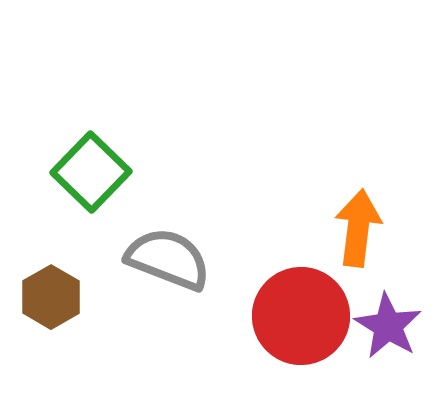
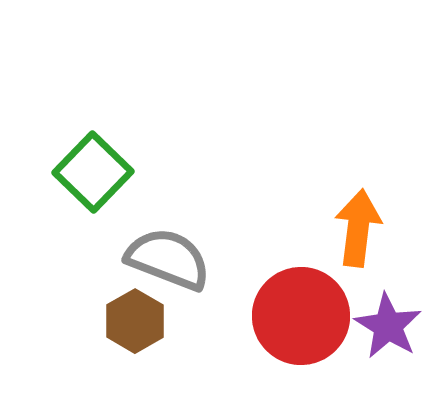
green square: moved 2 px right
brown hexagon: moved 84 px right, 24 px down
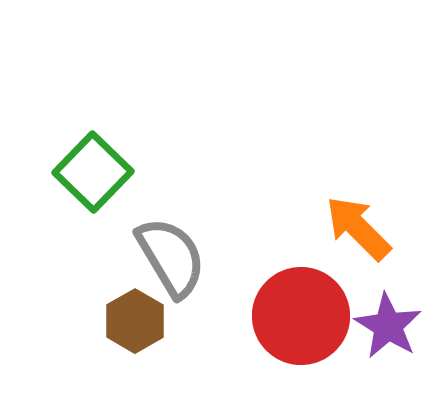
orange arrow: rotated 52 degrees counterclockwise
gray semicircle: moved 3 px right, 2 px up; rotated 38 degrees clockwise
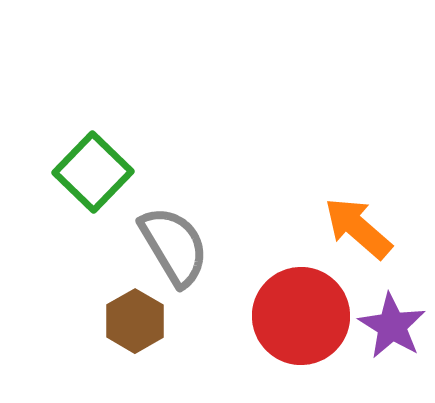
orange arrow: rotated 4 degrees counterclockwise
gray semicircle: moved 3 px right, 11 px up
purple star: moved 4 px right
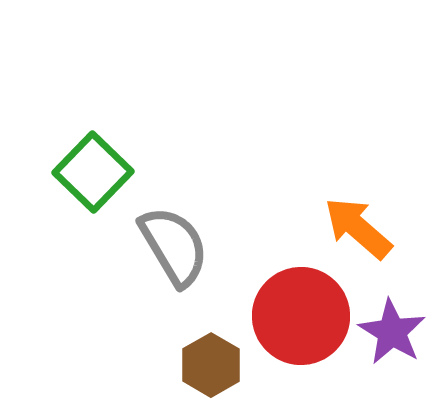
brown hexagon: moved 76 px right, 44 px down
purple star: moved 6 px down
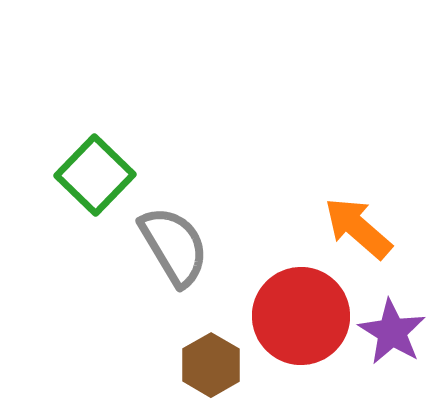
green square: moved 2 px right, 3 px down
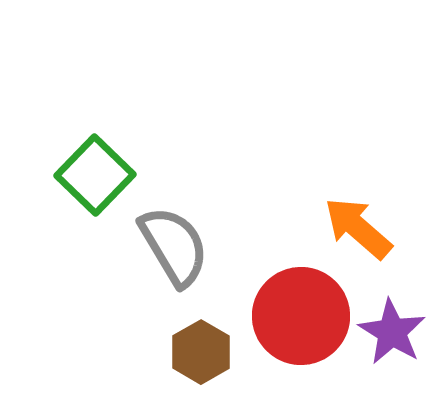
brown hexagon: moved 10 px left, 13 px up
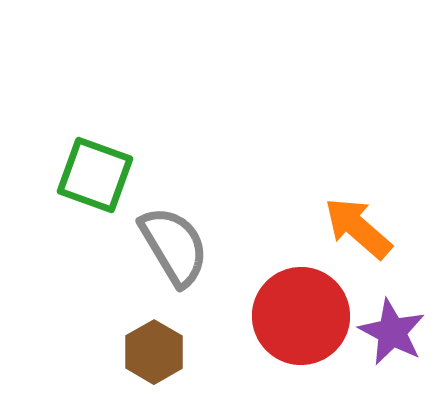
green square: rotated 24 degrees counterclockwise
purple star: rotated 4 degrees counterclockwise
brown hexagon: moved 47 px left
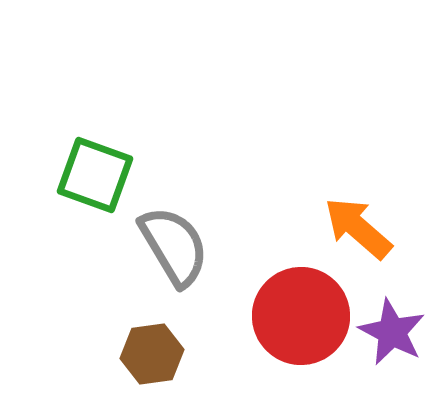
brown hexagon: moved 2 px left, 2 px down; rotated 22 degrees clockwise
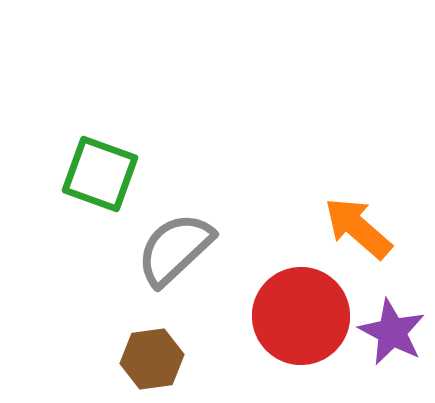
green square: moved 5 px right, 1 px up
gray semicircle: moved 1 px right, 3 px down; rotated 102 degrees counterclockwise
brown hexagon: moved 5 px down
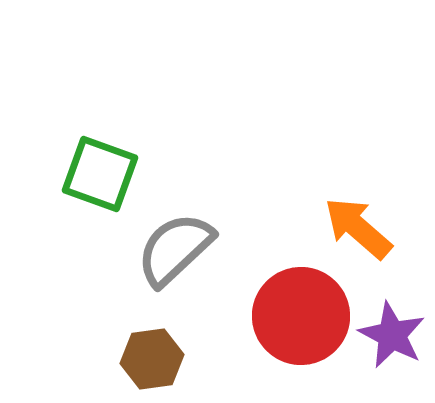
purple star: moved 3 px down
